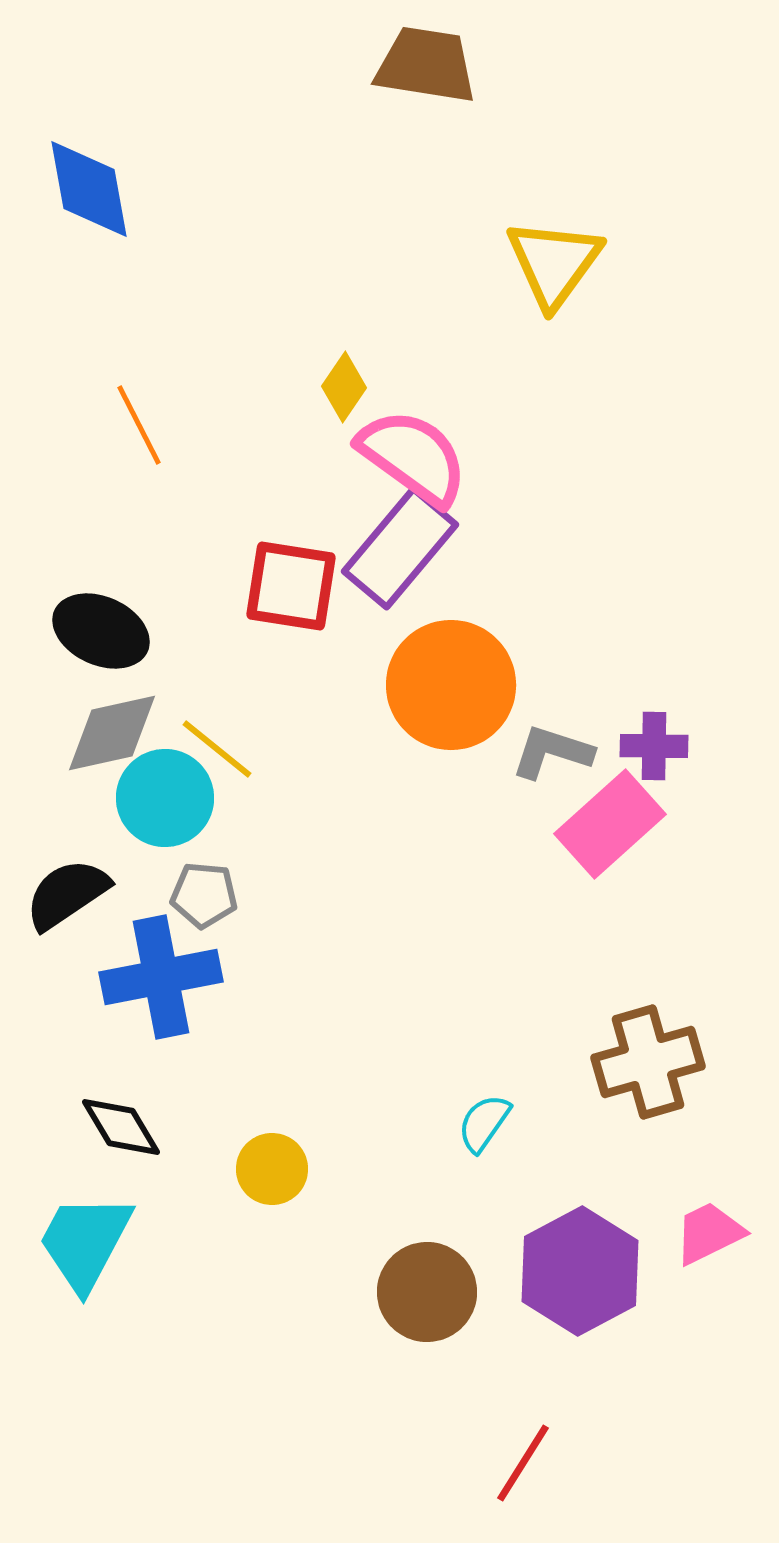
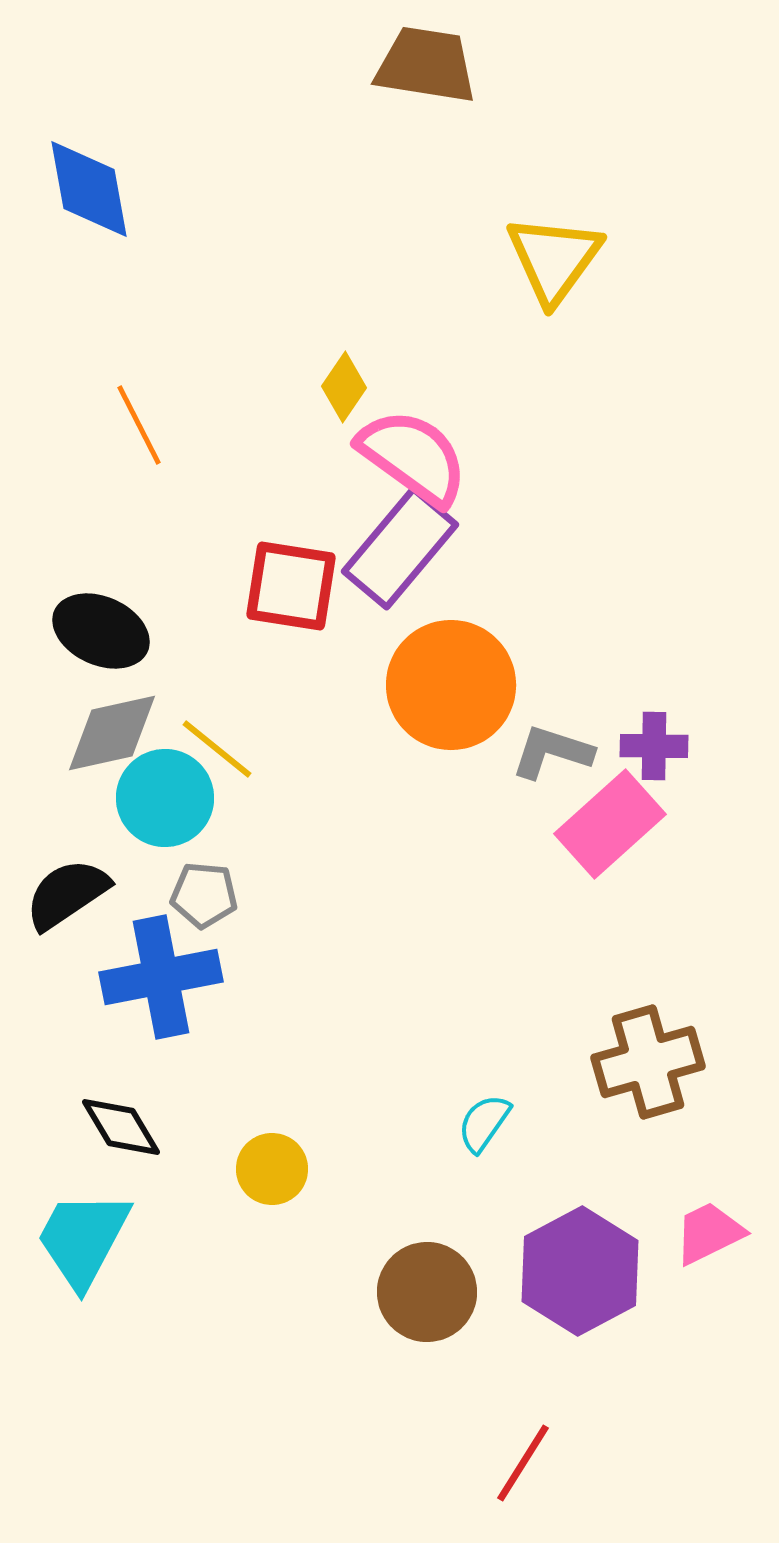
yellow triangle: moved 4 px up
cyan trapezoid: moved 2 px left, 3 px up
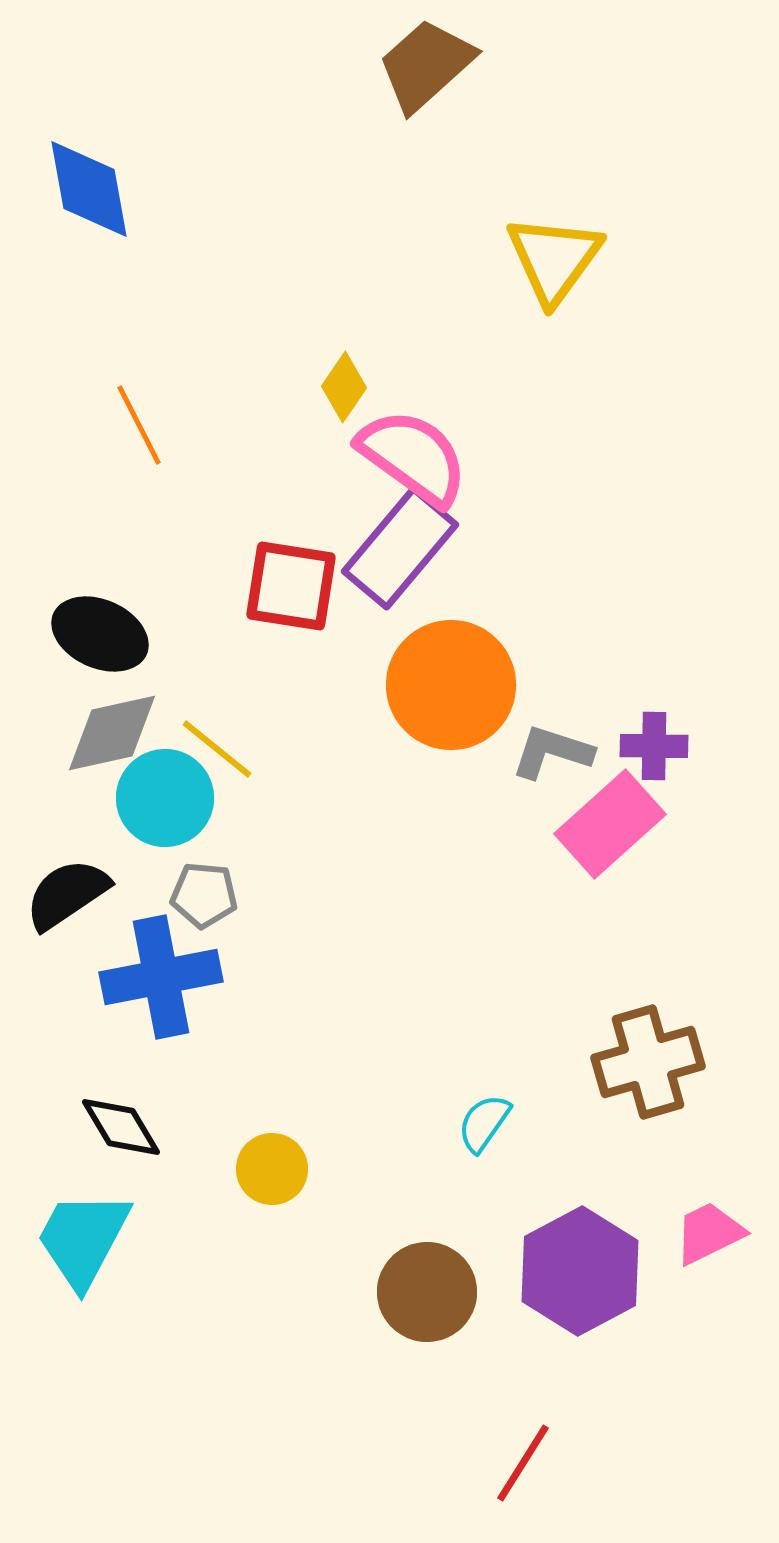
brown trapezoid: rotated 51 degrees counterclockwise
black ellipse: moved 1 px left, 3 px down
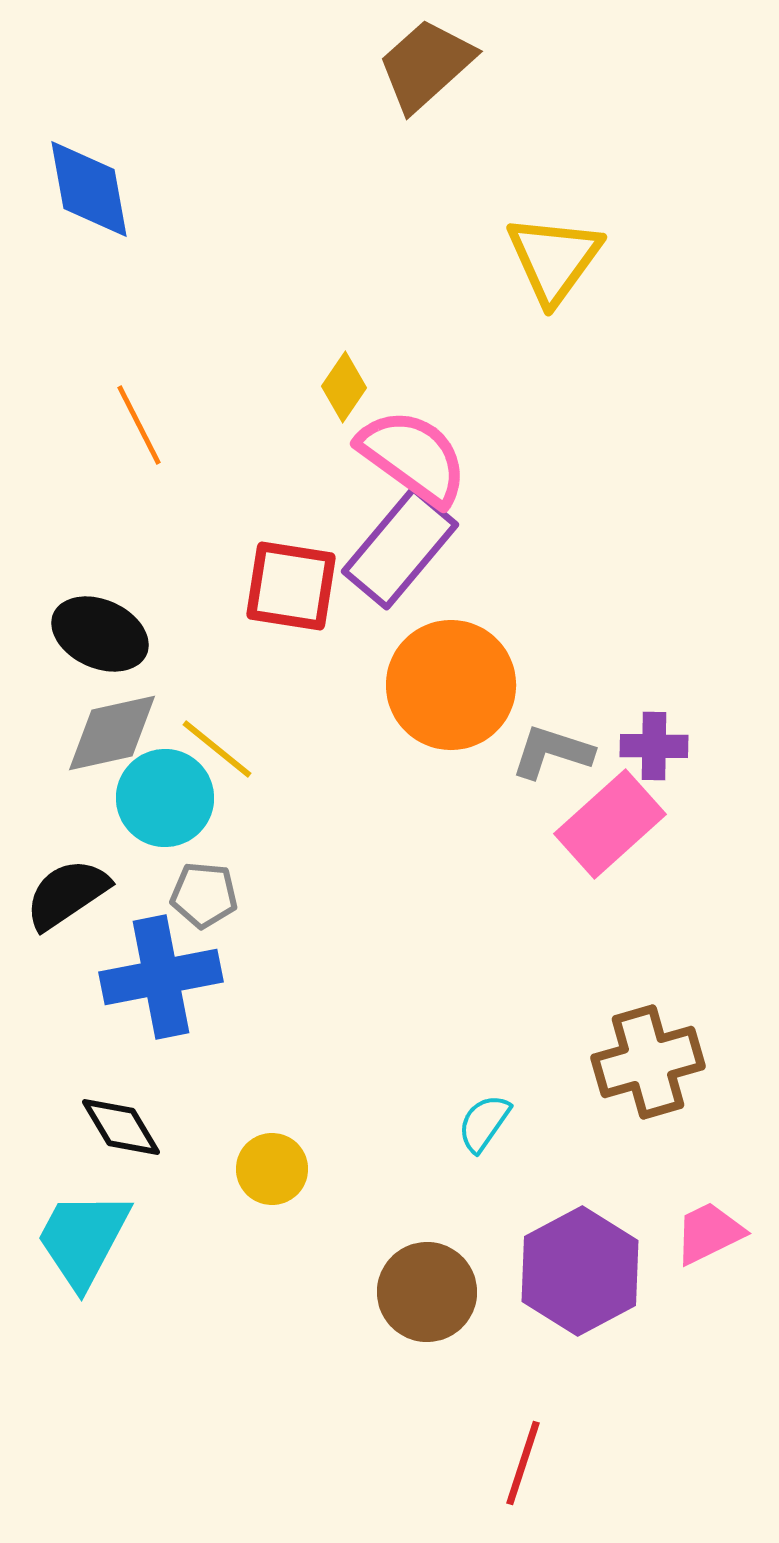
red line: rotated 14 degrees counterclockwise
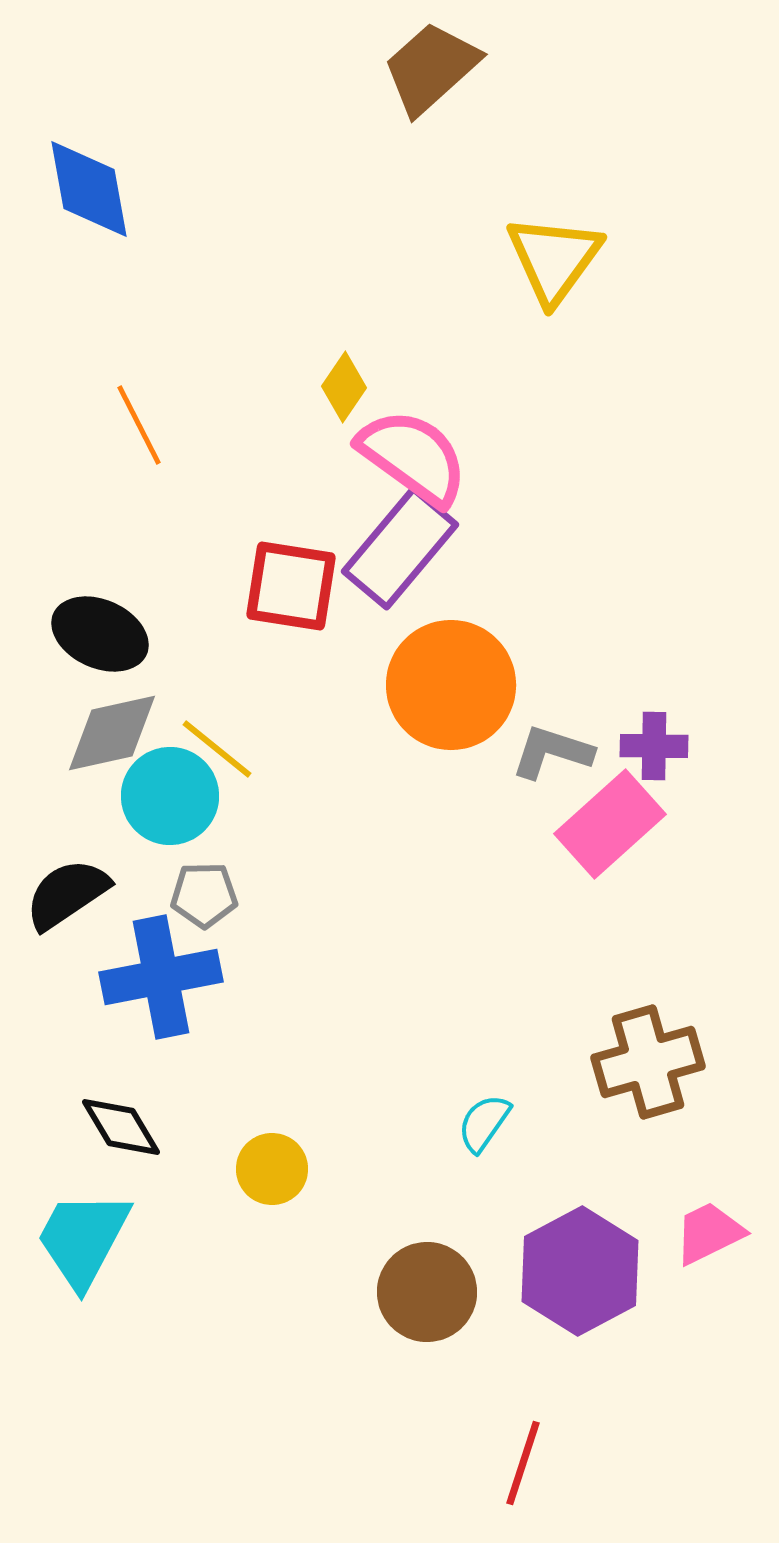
brown trapezoid: moved 5 px right, 3 px down
cyan circle: moved 5 px right, 2 px up
gray pentagon: rotated 6 degrees counterclockwise
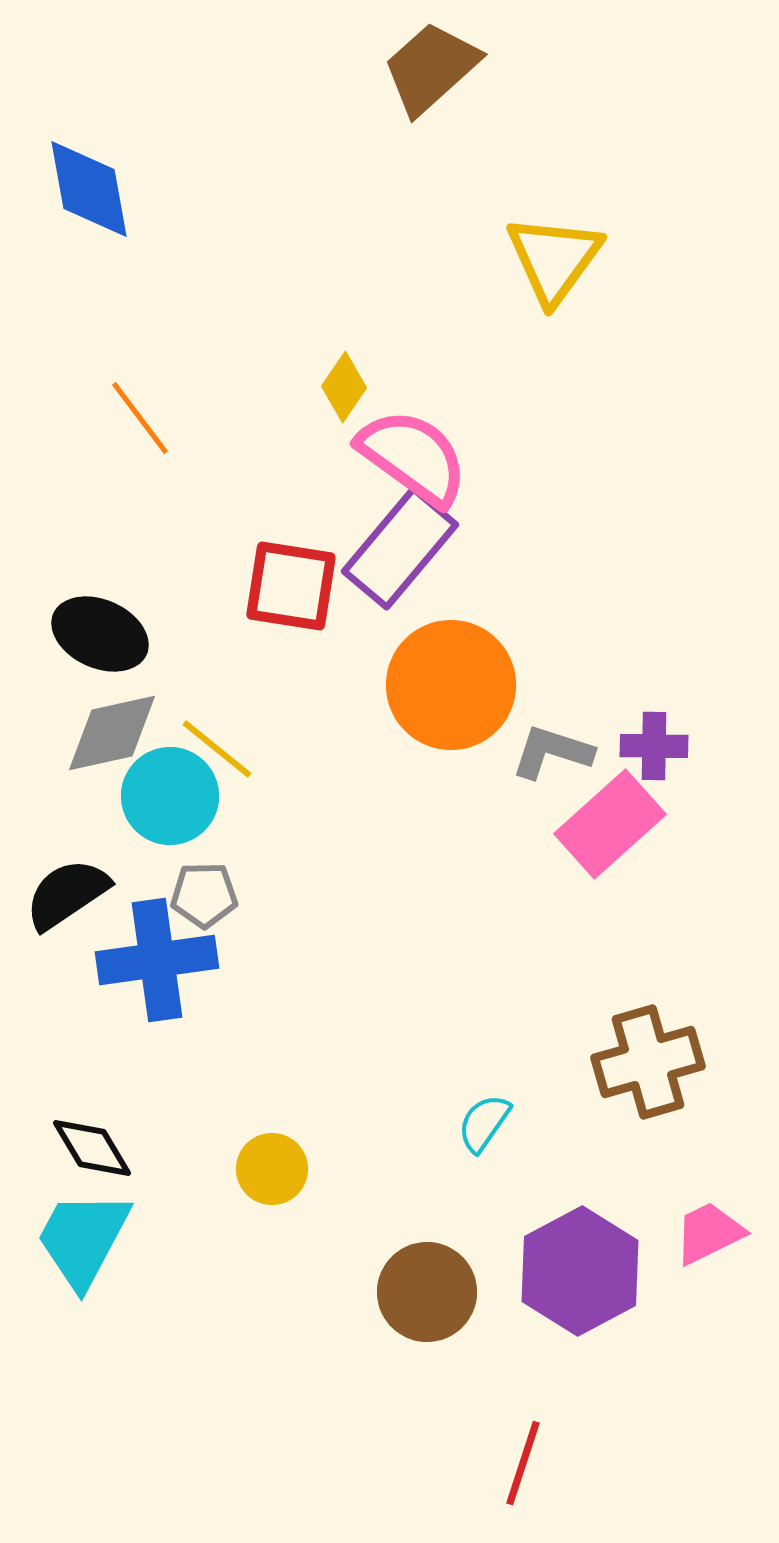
orange line: moved 1 px right, 7 px up; rotated 10 degrees counterclockwise
blue cross: moved 4 px left, 17 px up; rotated 3 degrees clockwise
black diamond: moved 29 px left, 21 px down
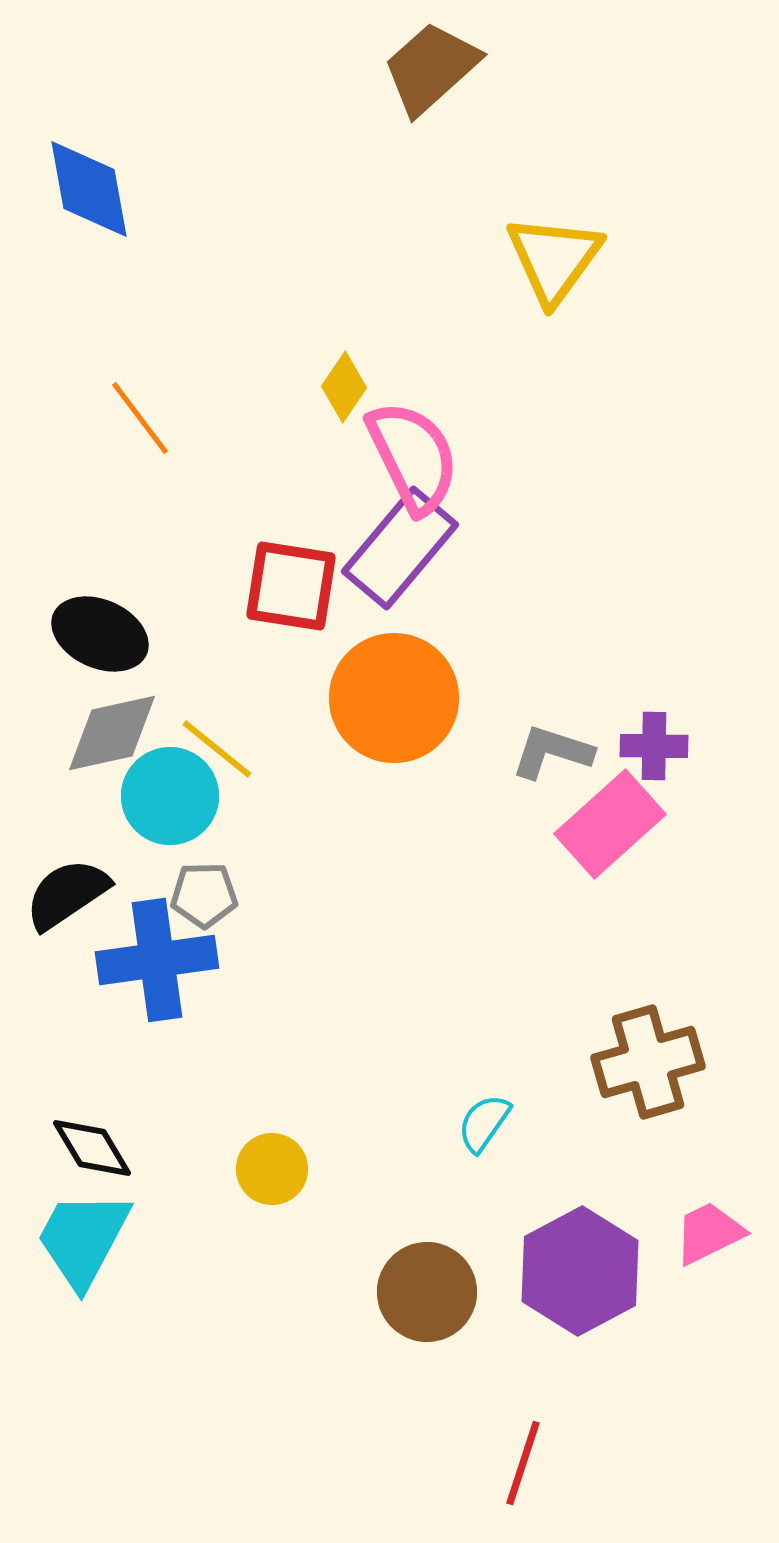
pink semicircle: rotated 28 degrees clockwise
orange circle: moved 57 px left, 13 px down
